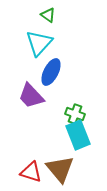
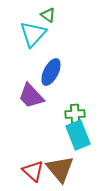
cyan triangle: moved 6 px left, 9 px up
green cross: rotated 24 degrees counterclockwise
red triangle: moved 2 px right, 1 px up; rotated 25 degrees clockwise
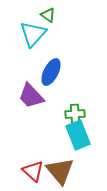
brown triangle: moved 2 px down
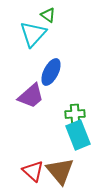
purple trapezoid: rotated 88 degrees counterclockwise
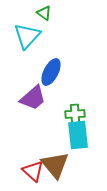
green triangle: moved 4 px left, 2 px up
cyan triangle: moved 6 px left, 2 px down
purple trapezoid: moved 2 px right, 2 px down
cyan rectangle: rotated 16 degrees clockwise
brown triangle: moved 5 px left, 6 px up
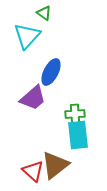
brown triangle: rotated 32 degrees clockwise
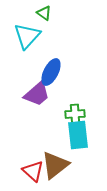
purple trapezoid: moved 4 px right, 4 px up
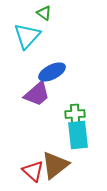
blue ellipse: moved 1 px right; rotated 36 degrees clockwise
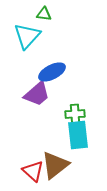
green triangle: moved 1 px down; rotated 28 degrees counterclockwise
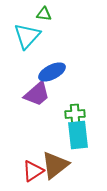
red triangle: rotated 45 degrees clockwise
